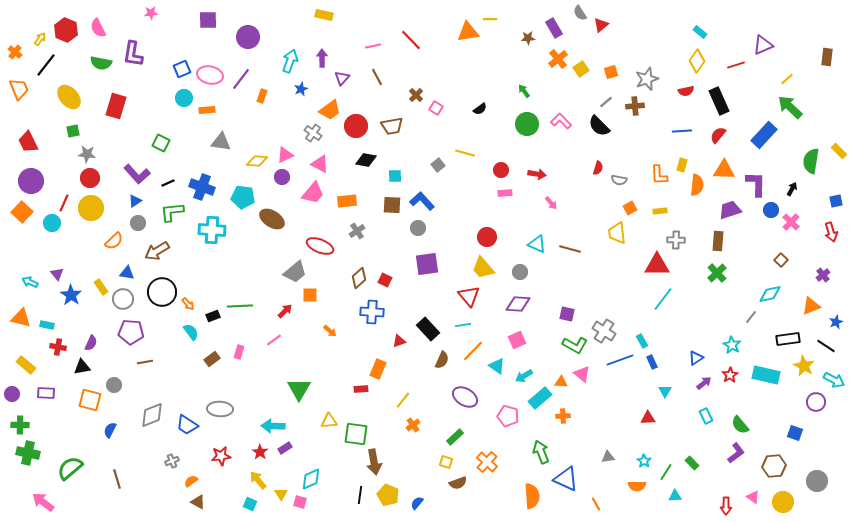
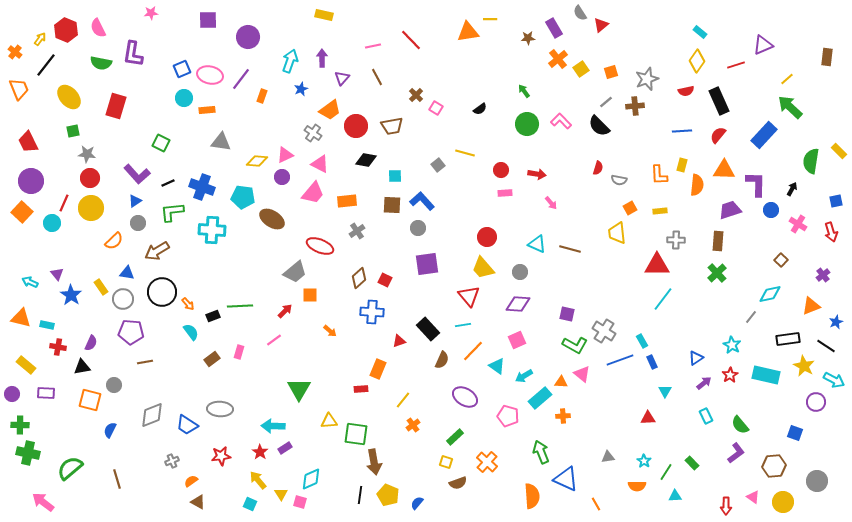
pink cross at (791, 222): moved 7 px right, 2 px down; rotated 12 degrees counterclockwise
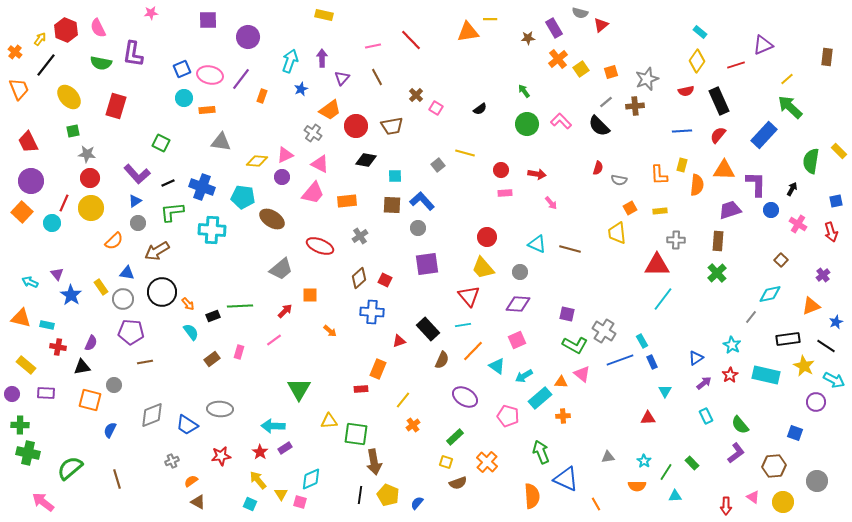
gray semicircle at (580, 13): rotated 42 degrees counterclockwise
gray cross at (357, 231): moved 3 px right, 5 px down
gray trapezoid at (295, 272): moved 14 px left, 3 px up
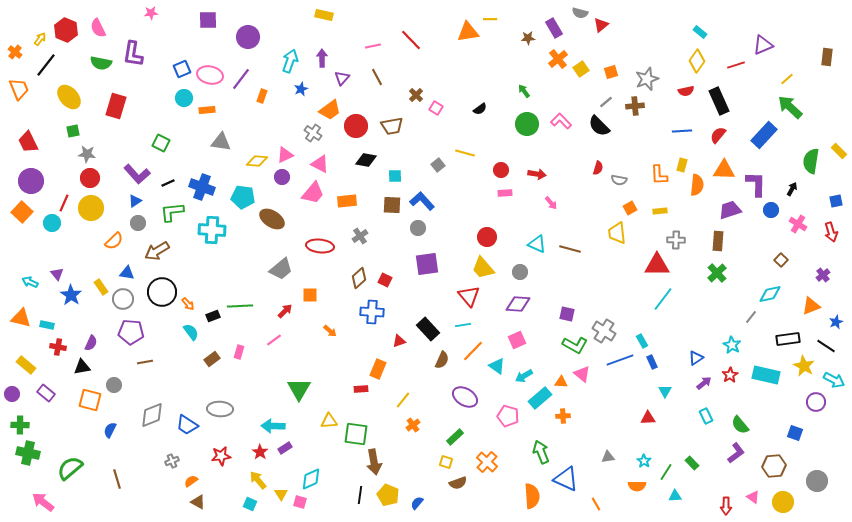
red ellipse at (320, 246): rotated 16 degrees counterclockwise
purple rectangle at (46, 393): rotated 36 degrees clockwise
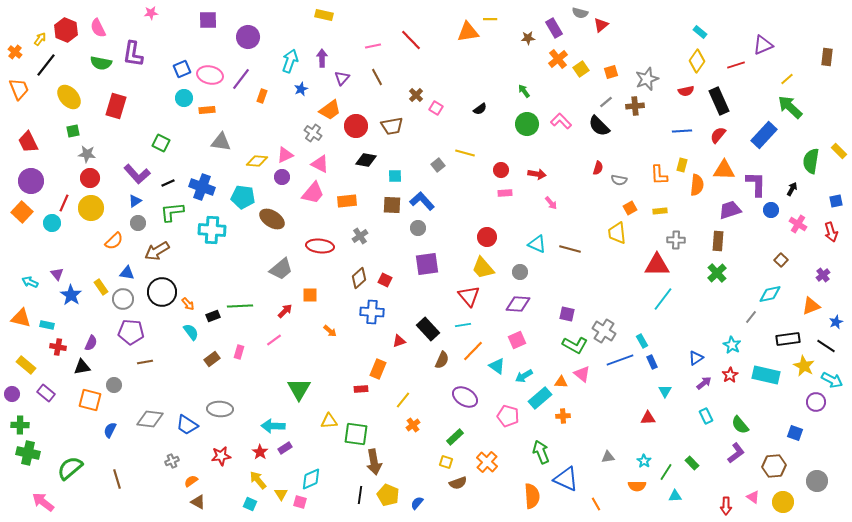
cyan arrow at (834, 380): moved 2 px left
gray diamond at (152, 415): moved 2 px left, 4 px down; rotated 28 degrees clockwise
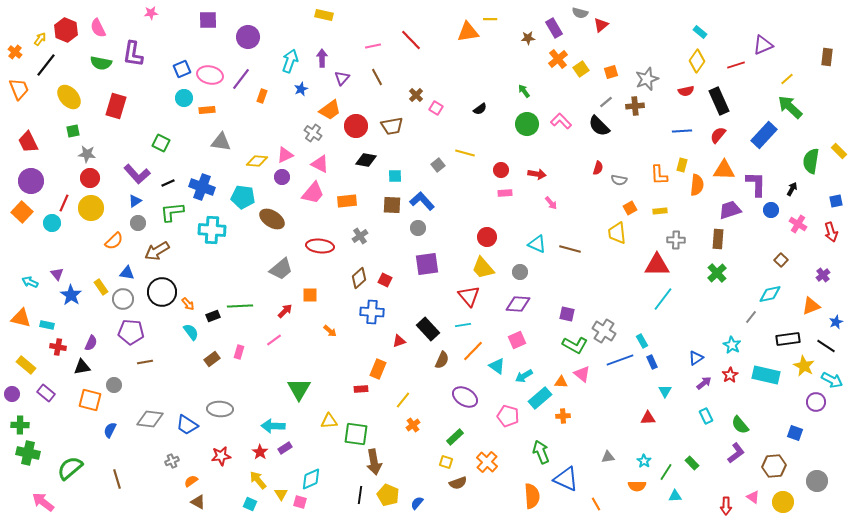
brown rectangle at (718, 241): moved 2 px up
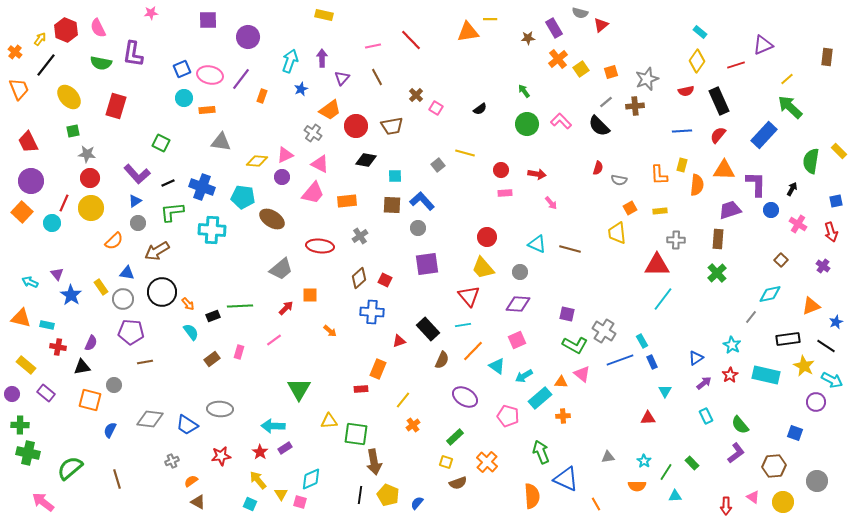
purple cross at (823, 275): moved 9 px up; rotated 16 degrees counterclockwise
red arrow at (285, 311): moved 1 px right, 3 px up
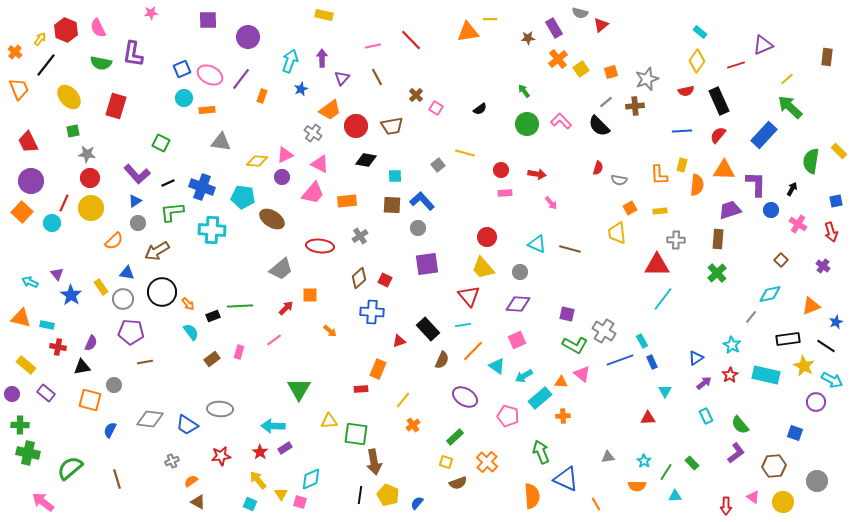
pink ellipse at (210, 75): rotated 15 degrees clockwise
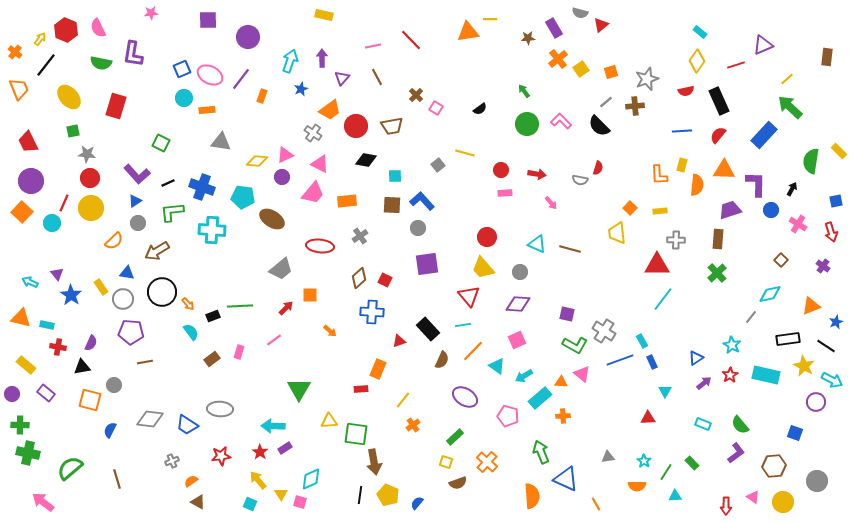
gray semicircle at (619, 180): moved 39 px left
orange square at (630, 208): rotated 16 degrees counterclockwise
cyan rectangle at (706, 416): moved 3 px left, 8 px down; rotated 42 degrees counterclockwise
